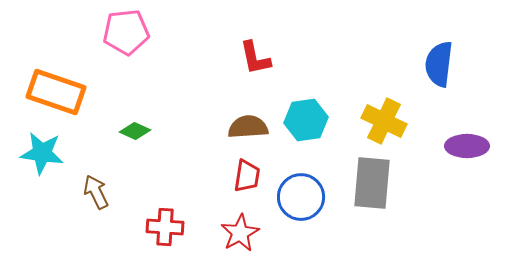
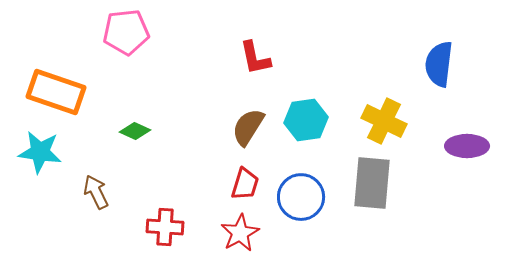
brown semicircle: rotated 54 degrees counterclockwise
cyan star: moved 2 px left, 1 px up
red trapezoid: moved 2 px left, 8 px down; rotated 8 degrees clockwise
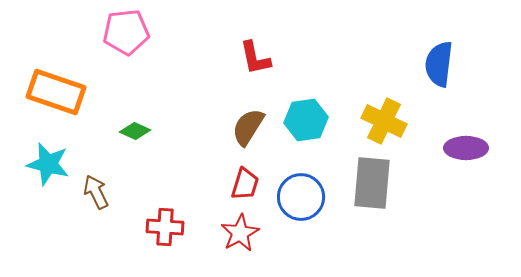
purple ellipse: moved 1 px left, 2 px down
cyan star: moved 8 px right, 12 px down; rotated 6 degrees clockwise
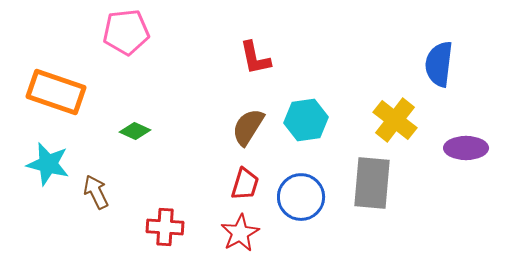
yellow cross: moved 11 px right, 1 px up; rotated 12 degrees clockwise
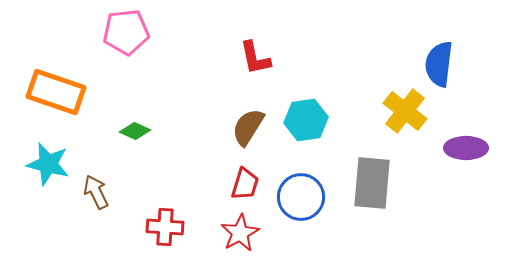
yellow cross: moved 10 px right, 9 px up
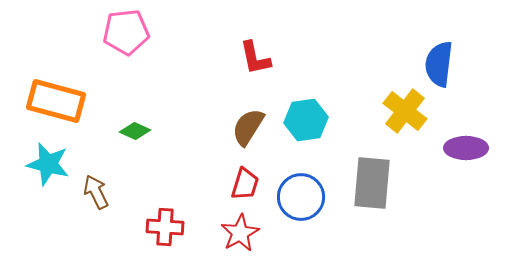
orange rectangle: moved 9 px down; rotated 4 degrees counterclockwise
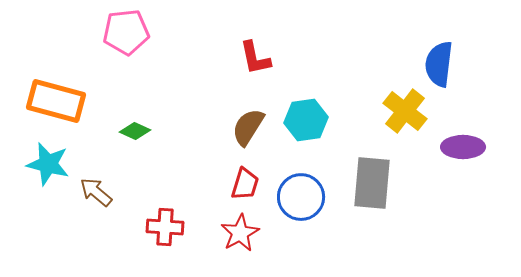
purple ellipse: moved 3 px left, 1 px up
brown arrow: rotated 24 degrees counterclockwise
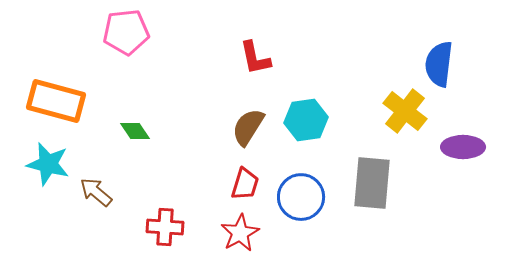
green diamond: rotated 32 degrees clockwise
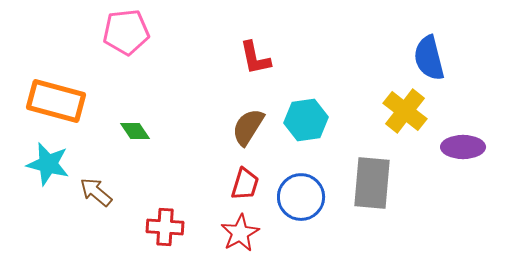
blue semicircle: moved 10 px left, 6 px up; rotated 21 degrees counterclockwise
